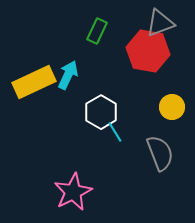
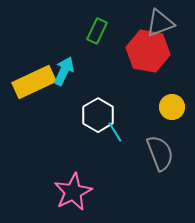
cyan arrow: moved 4 px left, 4 px up
white hexagon: moved 3 px left, 3 px down
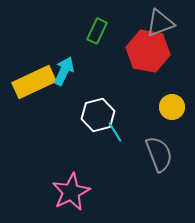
white hexagon: rotated 16 degrees clockwise
gray semicircle: moved 1 px left, 1 px down
pink star: moved 2 px left
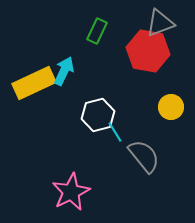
yellow rectangle: moved 1 px down
yellow circle: moved 1 px left
gray semicircle: moved 15 px left, 2 px down; rotated 18 degrees counterclockwise
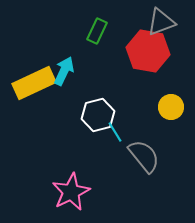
gray triangle: moved 1 px right, 1 px up
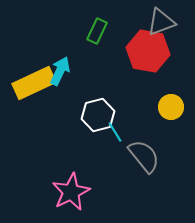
cyan arrow: moved 4 px left
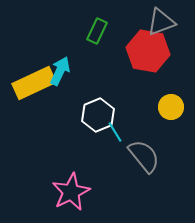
white hexagon: rotated 8 degrees counterclockwise
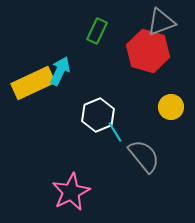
red hexagon: rotated 6 degrees clockwise
yellow rectangle: moved 1 px left
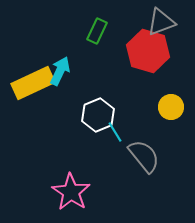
pink star: rotated 12 degrees counterclockwise
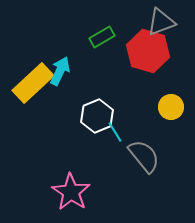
green rectangle: moved 5 px right, 6 px down; rotated 35 degrees clockwise
yellow rectangle: rotated 18 degrees counterclockwise
white hexagon: moved 1 px left, 1 px down
